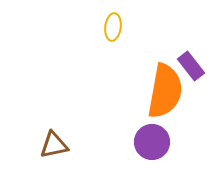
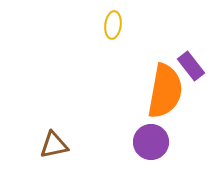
yellow ellipse: moved 2 px up
purple circle: moved 1 px left
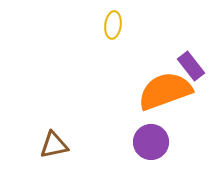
orange semicircle: rotated 120 degrees counterclockwise
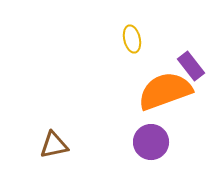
yellow ellipse: moved 19 px right, 14 px down; rotated 20 degrees counterclockwise
